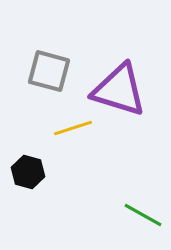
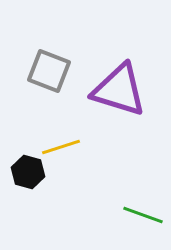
gray square: rotated 6 degrees clockwise
yellow line: moved 12 px left, 19 px down
green line: rotated 9 degrees counterclockwise
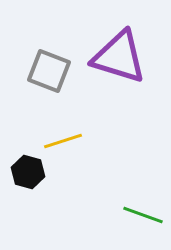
purple triangle: moved 33 px up
yellow line: moved 2 px right, 6 px up
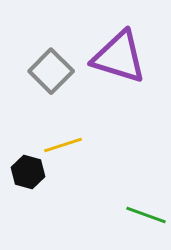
gray square: moved 2 px right; rotated 24 degrees clockwise
yellow line: moved 4 px down
green line: moved 3 px right
